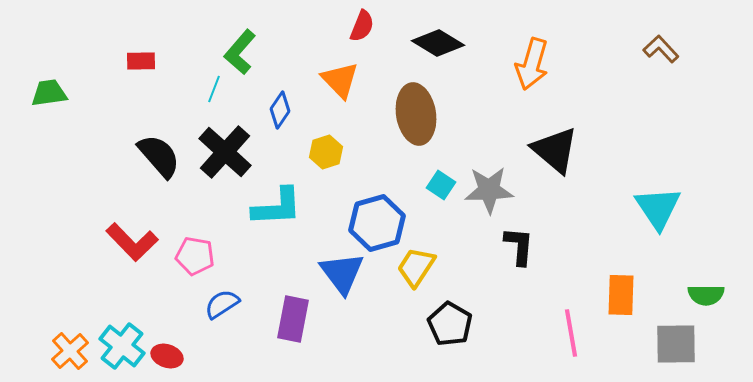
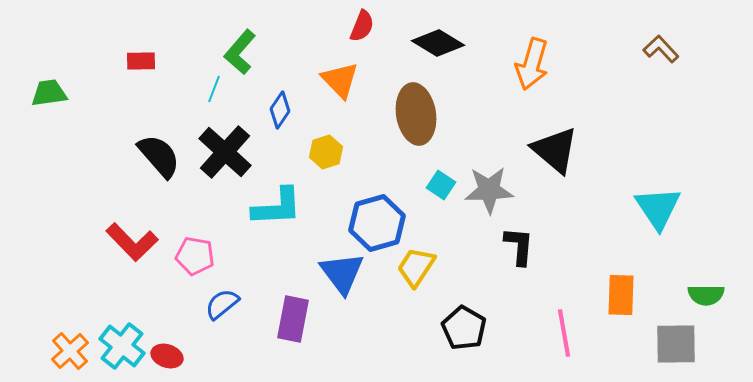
blue semicircle: rotated 6 degrees counterclockwise
black pentagon: moved 14 px right, 4 px down
pink line: moved 7 px left
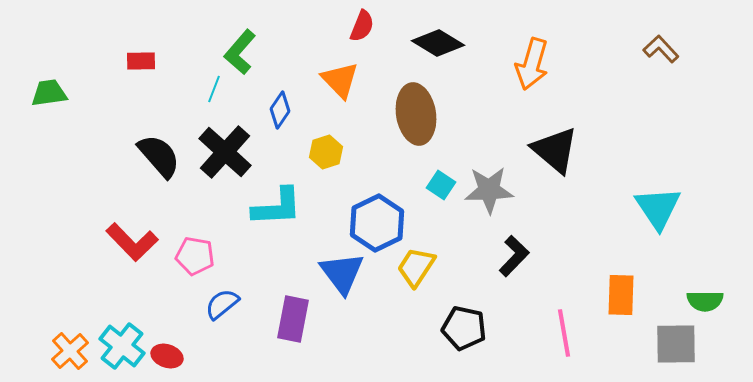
blue hexagon: rotated 10 degrees counterclockwise
black L-shape: moved 5 px left, 10 px down; rotated 39 degrees clockwise
green semicircle: moved 1 px left, 6 px down
black pentagon: rotated 18 degrees counterclockwise
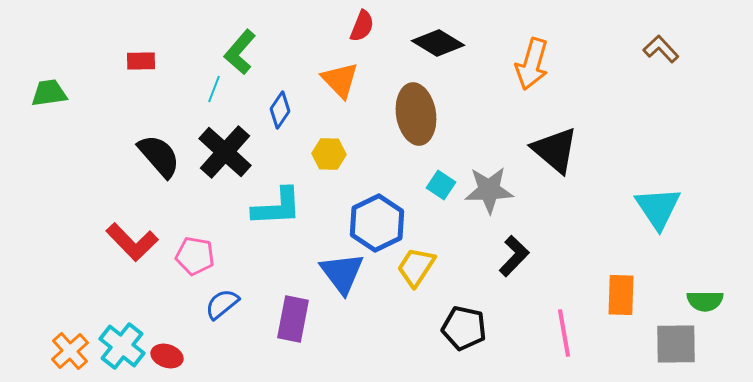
yellow hexagon: moved 3 px right, 2 px down; rotated 20 degrees clockwise
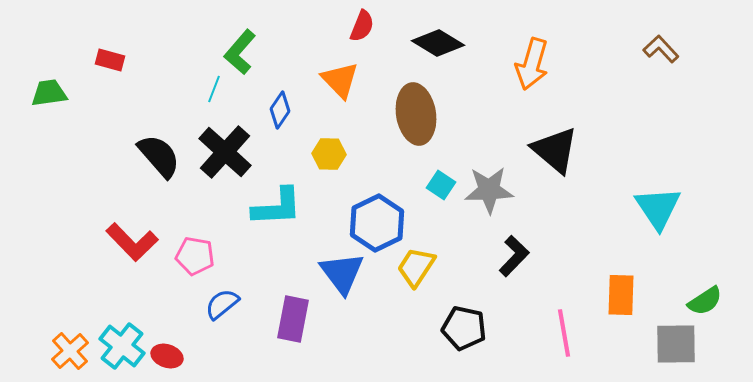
red rectangle: moved 31 px left, 1 px up; rotated 16 degrees clockwise
green semicircle: rotated 33 degrees counterclockwise
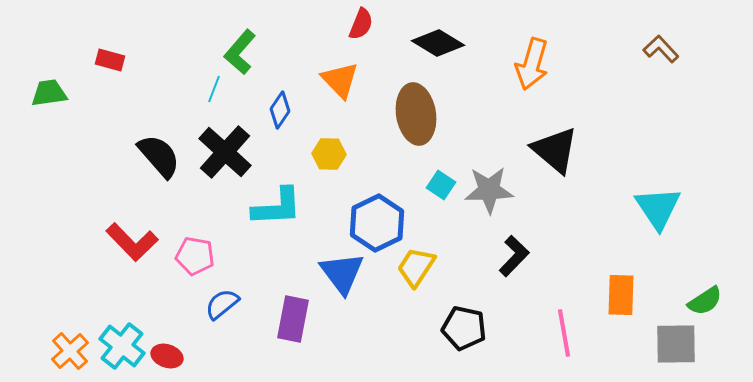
red semicircle: moved 1 px left, 2 px up
